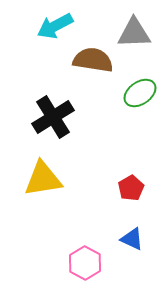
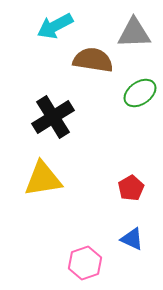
pink hexagon: rotated 12 degrees clockwise
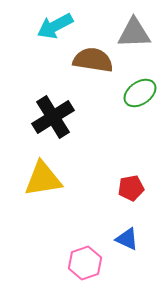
red pentagon: rotated 20 degrees clockwise
blue triangle: moved 5 px left
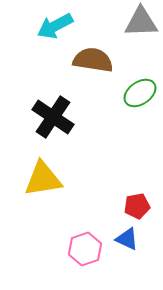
gray triangle: moved 7 px right, 11 px up
black cross: rotated 24 degrees counterclockwise
red pentagon: moved 6 px right, 18 px down
pink hexagon: moved 14 px up
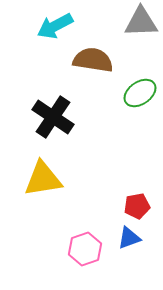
blue triangle: moved 2 px right, 1 px up; rotated 45 degrees counterclockwise
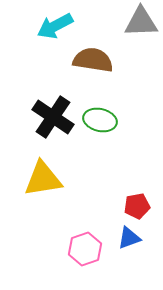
green ellipse: moved 40 px left, 27 px down; rotated 48 degrees clockwise
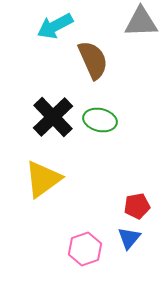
brown semicircle: rotated 57 degrees clockwise
black cross: rotated 12 degrees clockwise
yellow triangle: rotated 27 degrees counterclockwise
blue triangle: rotated 30 degrees counterclockwise
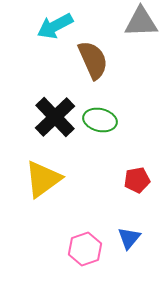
black cross: moved 2 px right
red pentagon: moved 26 px up
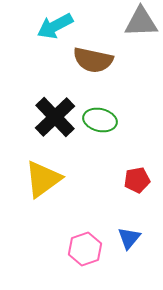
brown semicircle: rotated 126 degrees clockwise
